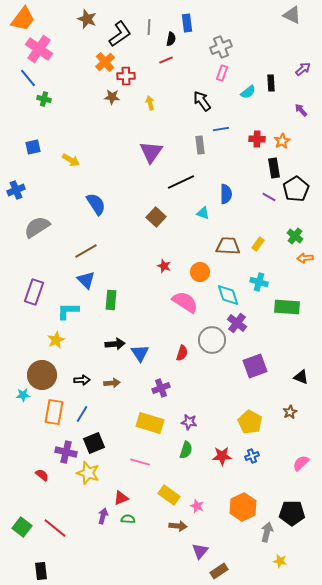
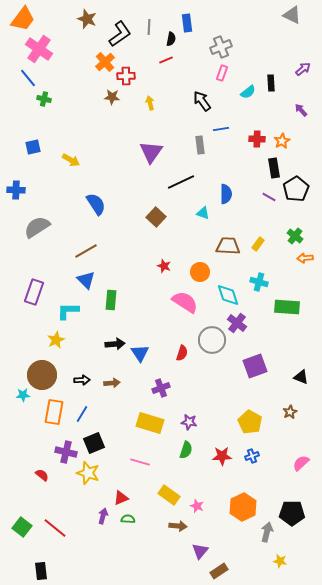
blue cross at (16, 190): rotated 24 degrees clockwise
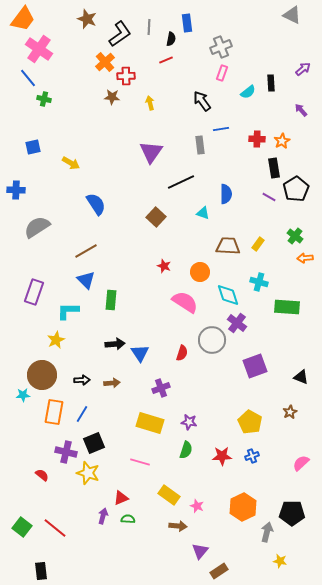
yellow arrow at (71, 160): moved 3 px down
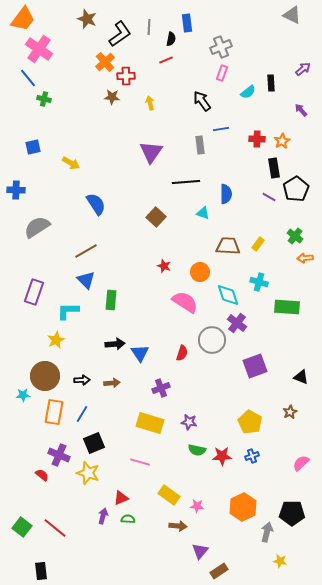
black line at (181, 182): moved 5 px right; rotated 20 degrees clockwise
brown circle at (42, 375): moved 3 px right, 1 px down
green semicircle at (186, 450): moved 11 px right; rotated 84 degrees clockwise
purple cross at (66, 452): moved 7 px left, 3 px down; rotated 10 degrees clockwise
pink star at (197, 506): rotated 16 degrees counterclockwise
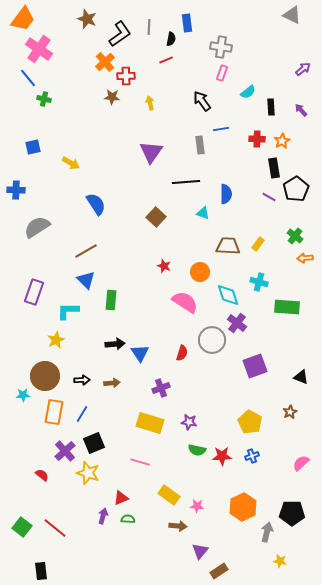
gray cross at (221, 47): rotated 30 degrees clockwise
black rectangle at (271, 83): moved 24 px down
purple cross at (59, 455): moved 6 px right, 4 px up; rotated 25 degrees clockwise
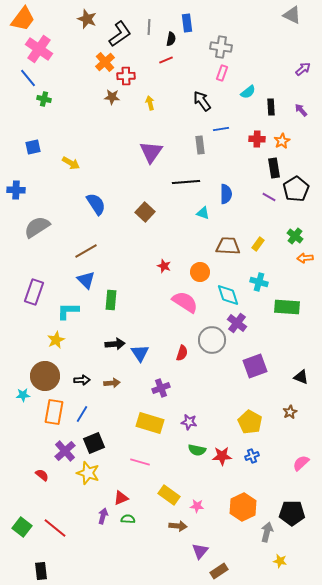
brown square at (156, 217): moved 11 px left, 5 px up
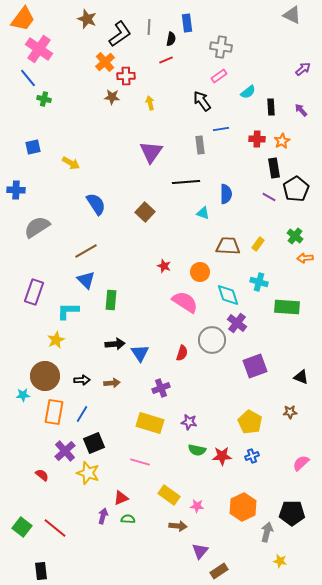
pink rectangle at (222, 73): moved 3 px left, 3 px down; rotated 35 degrees clockwise
brown star at (290, 412): rotated 24 degrees clockwise
